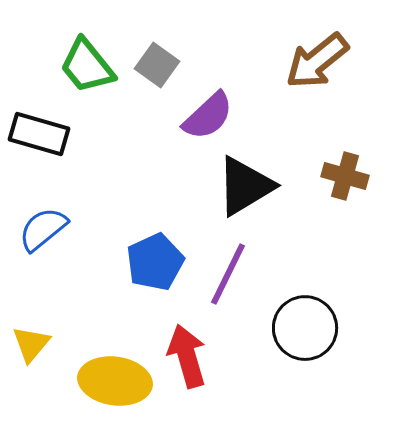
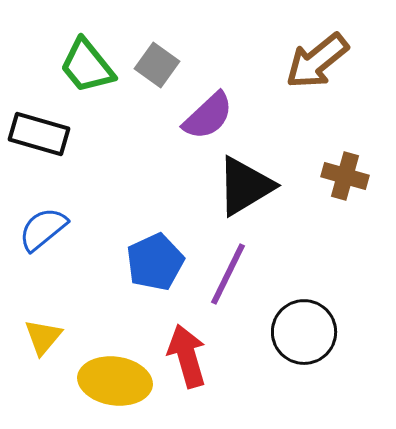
black circle: moved 1 px left, 4 px down
yellow triangle: moved 12 px right, 7 px up
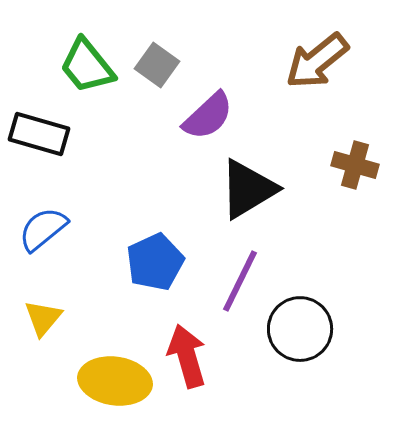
brown cross: moved 10 px right, 11 px up
black triangle: moved 3 px right, 3 px down
purple line: moved 12 px right, 7 px down
black circle: moved 4 px left, 3 px up
yellow triangle: moved 19 px up
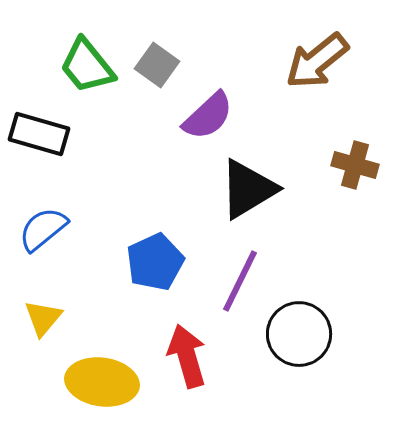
black circle: moved 1 px left, 5 px down
yellow ellipse: moved 13 px left, 1 px down
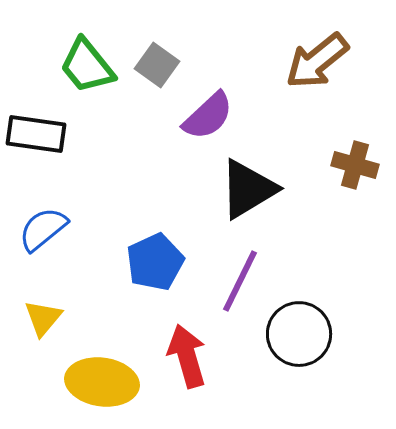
black rectangle: moved 3 px left; rotated 8 degrees counterclockwise
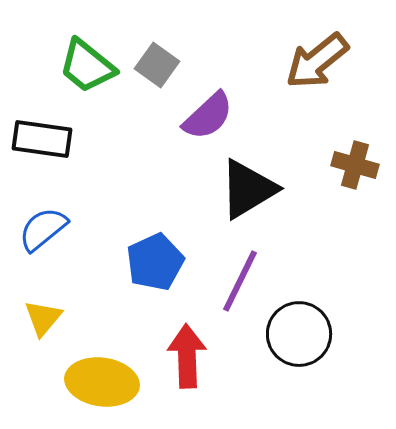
green trapezoid: rotated 12 degrees counterclockwise
black rectangle: moved 6 px right, 5 px down
red arrow: rotated 14 degrees clockwise
